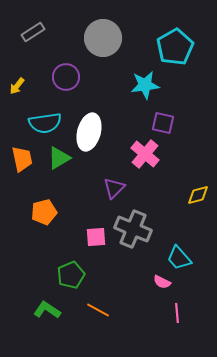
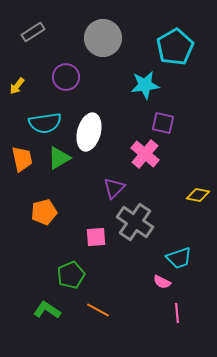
yellow diamond: rotated 25 degrees clockwise
gray cross: moved 2 px right, 7 px up; rotated 12 degrees clockwise
cyan trapezoid: rotated 68 degrees counterclockwise
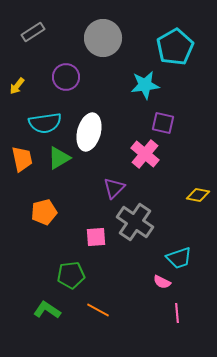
green pentagon: rotated 16 degrees clockwise
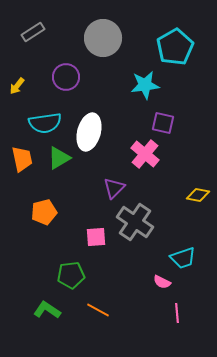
cyan trapezoid: moved 4 px right
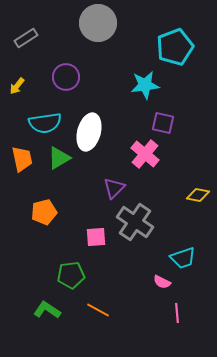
gray rectangle: moved 7 px left, 6 px down
gray circle: moved 5 px left, 15 px up
cyan pentagon: rotated 9 degrees clockwise
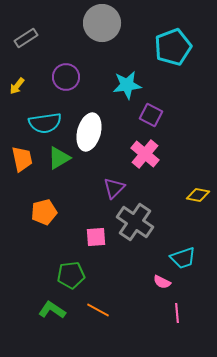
gray circle: moved 4 px right
cyan pentagon: moved 2 px left
cyan star: moved 18 px left
purple square: moved 12 px left, 8 px up; rotated 15 degrees clockwise
green L-shape: moved 5 px right
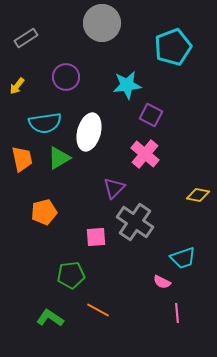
green L-shape: moved 2 px left, 8 px down
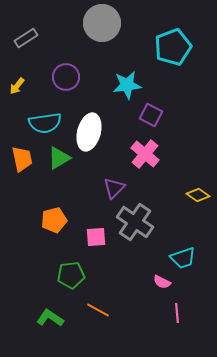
yellow diamond: rotated 25 degrees clockwise
orange pentagon: moved 10 px right, 8 px down
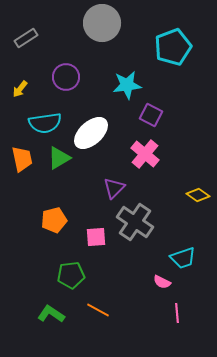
yellow arrow: moved 3 px right, 3 px down
white ellipse: moved 2 px right, 1 px down; rotated 33 degrees clockwise
green L-shape: moved 1 px right, 4 px up
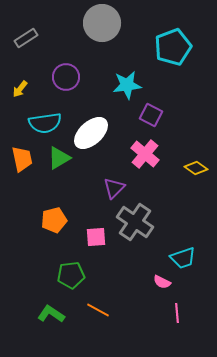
yellow diamond: moved 2 px left, 27 px up
